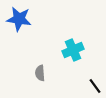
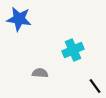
gray semicircle: rotated 98 degrees clockwise
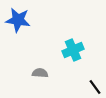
blue star: moved 1 px left, 1 px down
black line: moved 1 px down
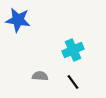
gray semicircle: moved 3 px down
black line: moved 22 px left, 5 px up
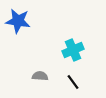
blue star: moved 1 px down
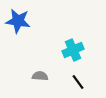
black line: moved 5 px right
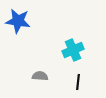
black line: rotated 42 degrees clockwise
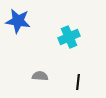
cyan cross: moved 4 px left, 13 px up
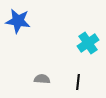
cyan cross: moved 19 px right, 6 px down; rotated 10 degrees counterclockwise
gray semicircle: moved 2 px right, 3 px down
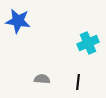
cyan cross: rotated 10 degrees clockwise
